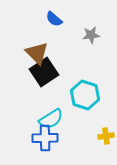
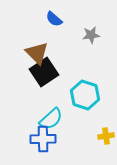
cyan semicircle: rotated 10 degrees counterclockwise
blue cross: moved 2 px left, 1 px down
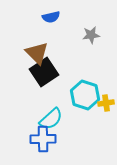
blue semicircle: moved 3 px left, 2 px up; rotated 54 degrees counterclockwise
yellow cross: moved 33 px up
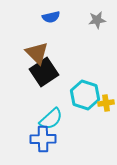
gray star: moved 6 px right, 15 px up
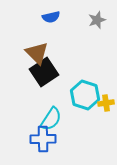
gray star: rotated 12 degrees counterclockwise
cyan semicircle: rotated 15 degrees counterclockwise
